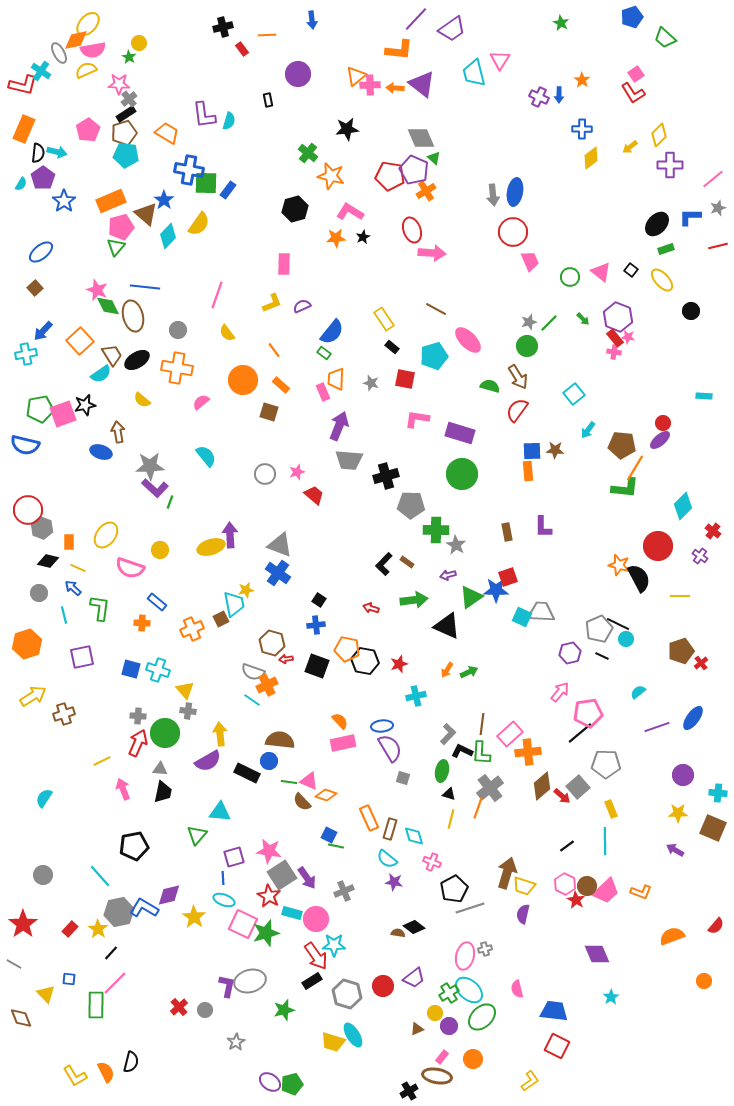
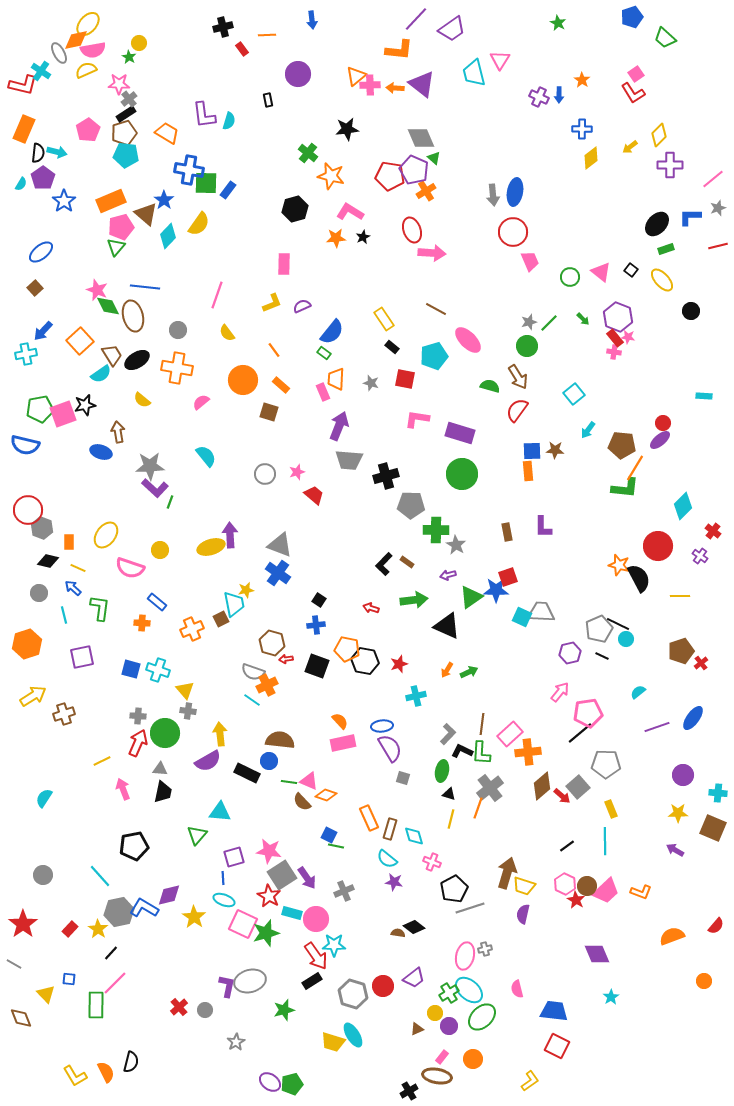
green star at (561, 23): moved 3 px left
gray hexagon at (347, 994): moved 6 px right
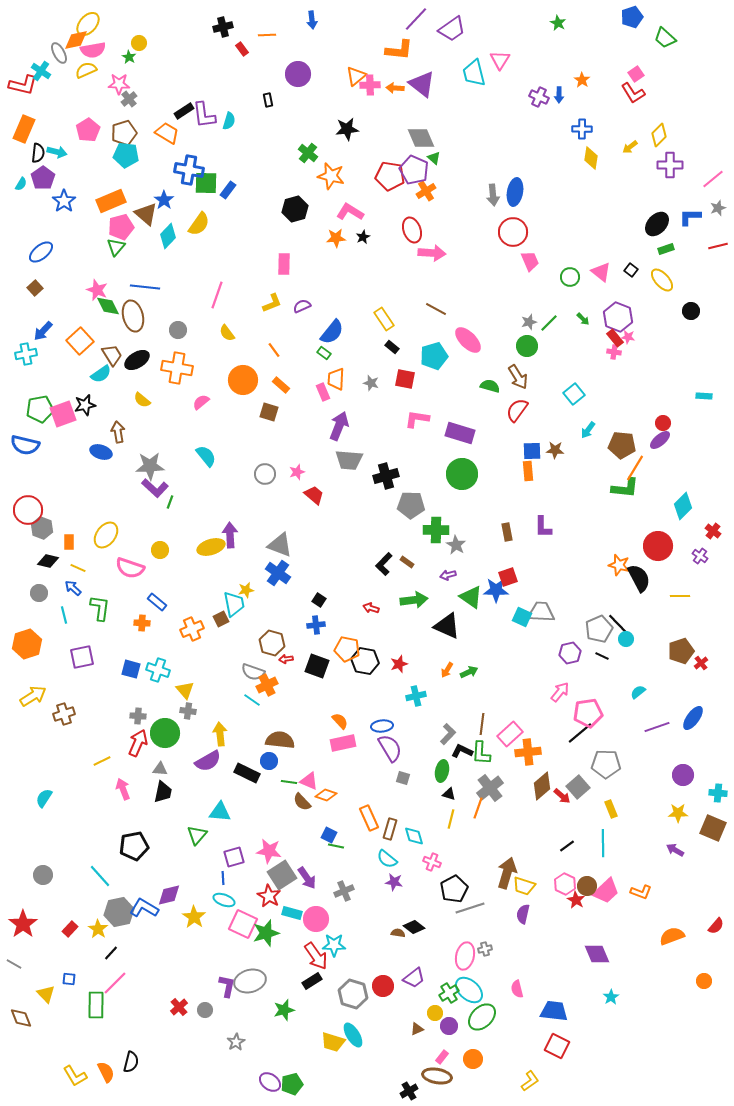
black rectangle at (126, 114): moved 58 px right, 3 px up
yellow diamond at (591, 158): rotated 45 degrees counterclockwise
green triangle at (471, 597): rotated 50 degrees counterclockwise
black line at (618, 624): rotated 20 degrees clockwise
cyan line at (605, 841): moved 2 px left, 2 px down
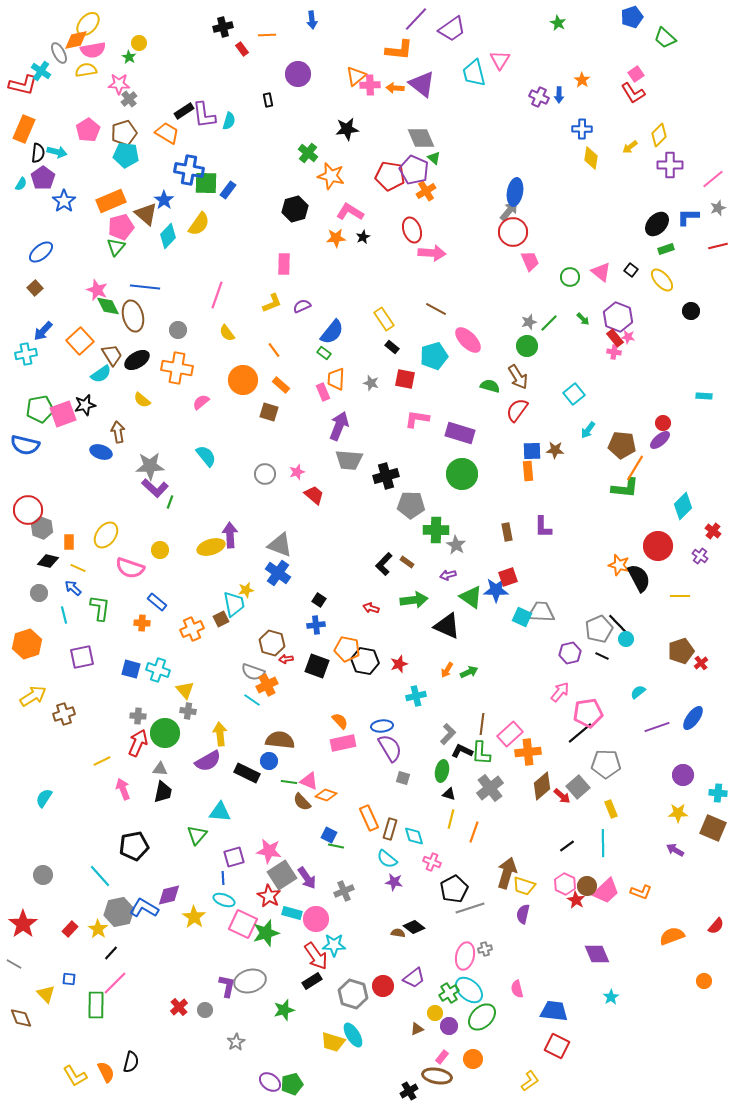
yellow semicircle at (86, 70): rotated 15 degrees clockwise
gray arrow at (493, 195): moved 16 px right, 16 px down; rotated 135 degrees counterclockwise
blue L-shape at (690, 217): moved 2 px left
orange line at (478, 808): moved 4 px left, 24 px down
